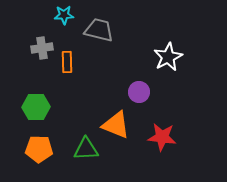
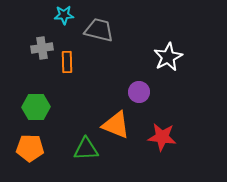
orange pentagon: moved 9 px left, 1 px up
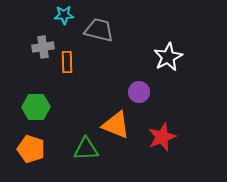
gray cross: moved 1 px right, 1 px up
red star: rotated 28 degrees counterclockwise
orange pentagon: moved 1 px right, 1 px down; rotated 16 degrees clockwise
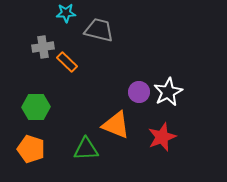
cyan star: moved 2 px right, 2 px up
white star: moved 35 px down
orange rectangle: rotated 45 degrees counterclockwise
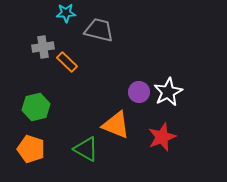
green hexagon: rotated 12 degrees counterclockwise
green triangle: rotated 32 degrees clockwise
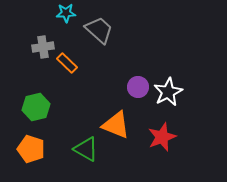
gray trapezoid: rotated 28 degrees clockwise
orange rectangle: moved 1 px down
purple circle: moved 1 px left, 5 px up
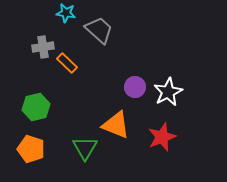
cyan star: rotated 12 degrees clockwise
purple circle: moved 3 px left
green triangle: moved 1 px left, 1 px up; rotated 32 degrees clockwise
